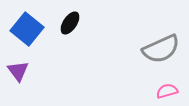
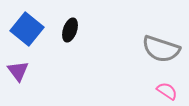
black ellipse: moved 7 px down; rotated 15 degrees counterclockwise
gray semicircle: rotated 42 degrees clockwise
pink semicircle: rotated 50 degrees clockwise
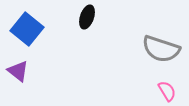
black ellipse: moved 17 px right, 13 px up
purple triangle: rotated 15 degrees counterclockwise
pink semicircle: rotated 25 degrees clockwise
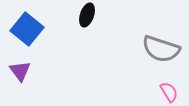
black ellipse: moved 2 px up
purple triangle: moved 2 px right; rotated 15 degrees clockwise
pink semicircle: moved 2 px right, 1 px down
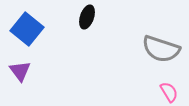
black ellipse: moved 2 px down
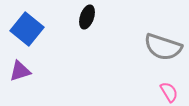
gray semicircle: moved 2 px right, 2 px up
purple triangle: rotated 50 degrees clockwise
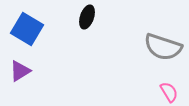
blue square: rotated 8 degrees counterclockwise
purple triangle: rotated 15 degrees counterclockwise
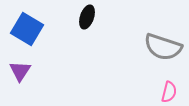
purple triangle: rotated 25 degrees counterclockwise
pink semicircle: rotated 45 degrees clockwise
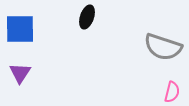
blue square: moved 7 px left; rotated 32 degrees counterclockwise
purple triangle: moved 2 px down
pink semicircle: moved 3 px right
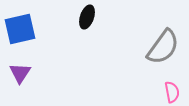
blue square: rotated 12 degrees counterclockwise
gray semicircle: rotated 72 degrees counterclockwise
pink semicircle: rotated 25 degrees counterclockwise
